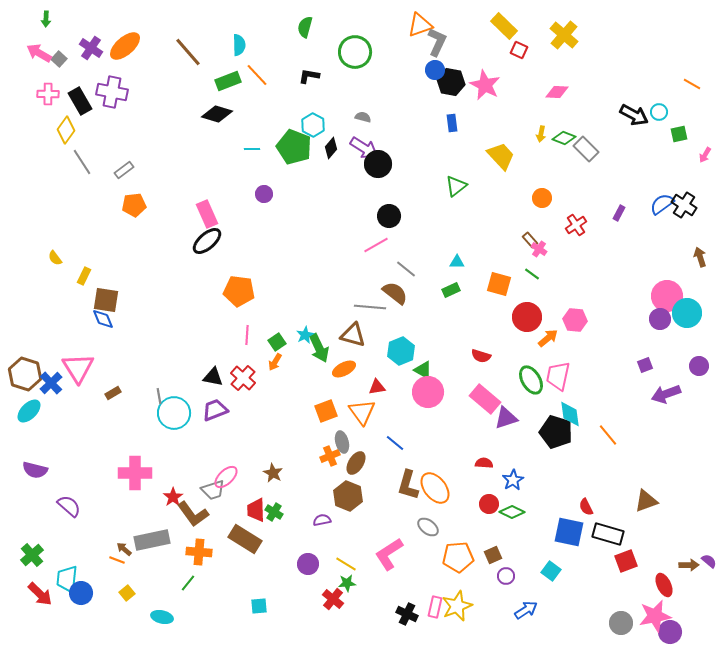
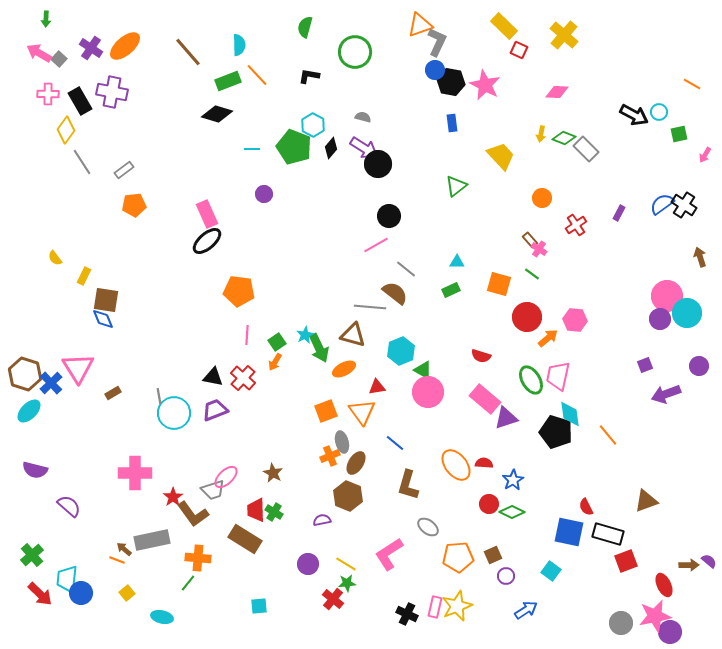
orange ellipse at (435, 488): moved 21 px right, 23 px up
orange cross at (199, 552): moved 1 px left, 6 px down
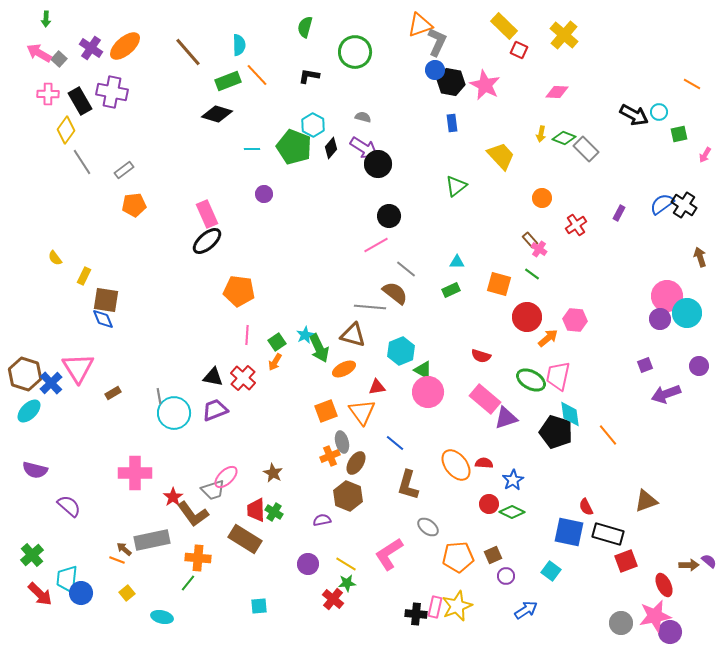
green ellipse at (531, 380): rotated 32 degrees counterclockwise
black cross at (407, 614): moved 9 px right; rotated 20 degrees counterclockwise
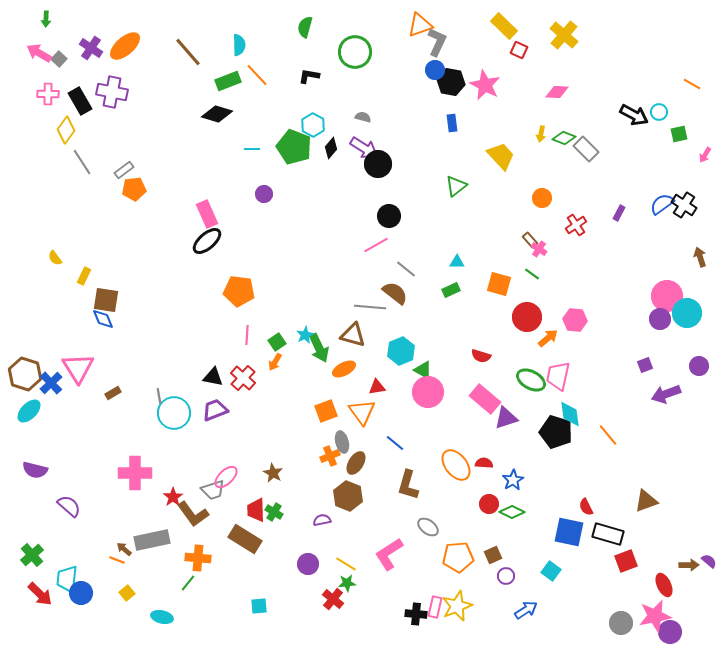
orange pentagon at (134, 205): moved 16 px up
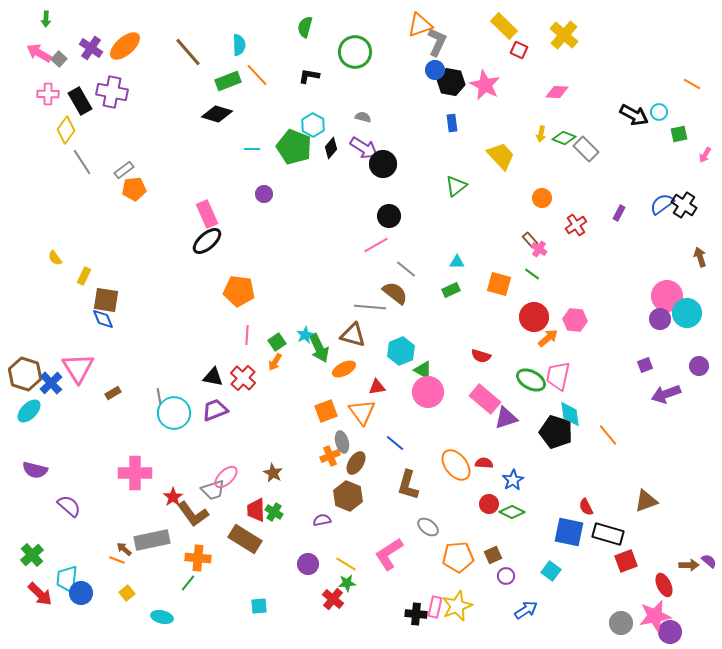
black circle at (378, 164): moved 5 px right
red circle at (527, 317): moved 7 px right
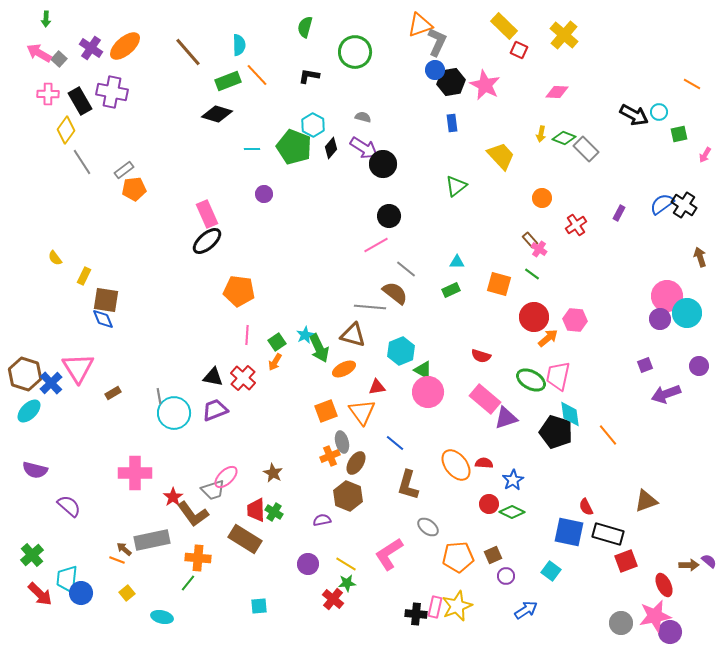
black hexagon at (451, 82): rotated 20 degrees counterclockwise
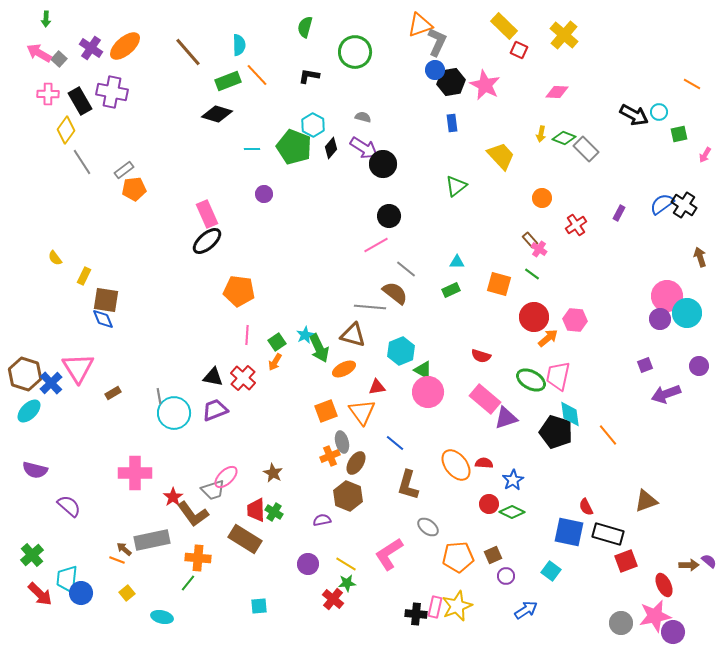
purple circle at (670, 632): moved 3 px right
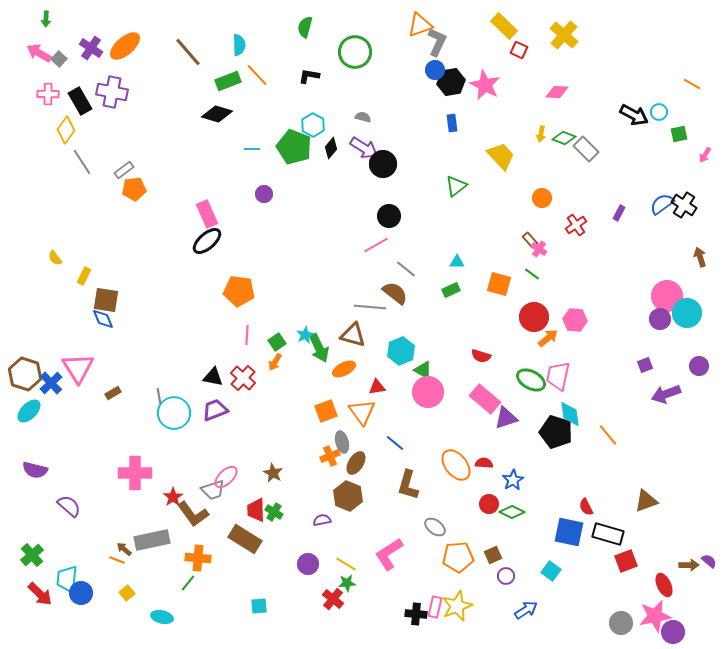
gray ellipse at (428, 527): moved 7 px right
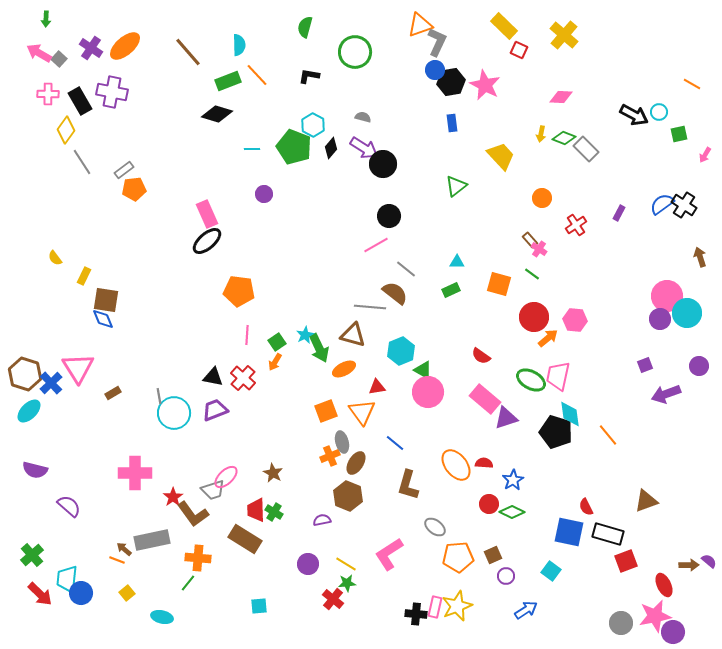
pink diamond at (557, 92): moved 4 px right, 5 px down
red semicircle at (481, 356): rotated 18 degrees clockwise
